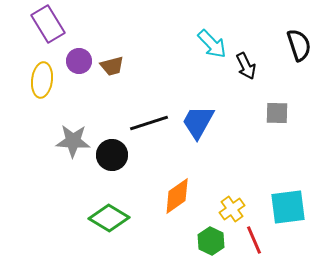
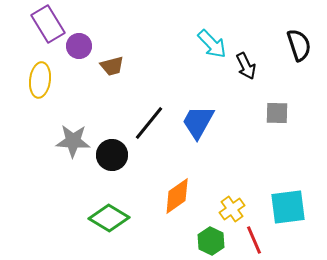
purple circle: moved 15 px up
yellow ellipse: moved 2 px left
black line: rotated 33 degrees counterclockwise
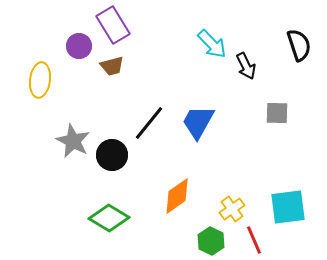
purple rectangle: moved 65 px right, 1 px down
gray star: rotated 24 degrees clockwise
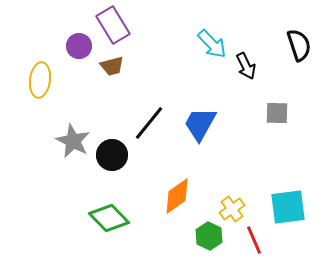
blue trapezoid: moved 2 px right, 2 px down
green diamond: rotated 15 degrees clockwise
green hexagon: moved 2 px left, 5 px up
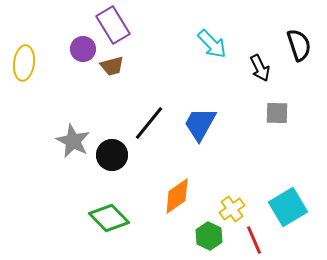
purple circle: moved 4 px right, 3 px down
black arrow: moved 14 px right, 2 px down
yellow ellipse: moved 16 px left, 17 px up
cyan square: rotated 24 degrees counterclockwise
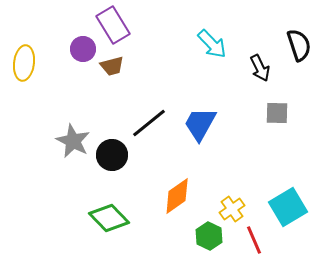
black line: rotated 12 degrees clockwise
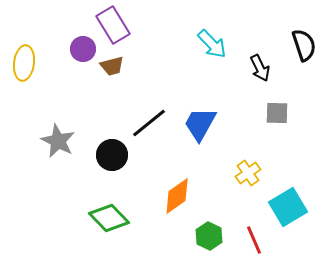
black semicircle: moved 5 px right
gray star: moved 15 px left
yellow cross: moved 16 px right, 36 px up
